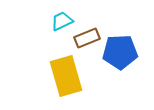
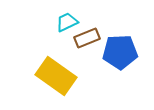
cyan trapezoid: moved 5 px right, 1 px down
yellow rectangle: moved 10 px left; rotated 39 degrees counterclockwise
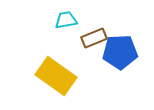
cyan trapezoid: moved 1 px left, 2 px up; rotated 15 degrees clockwise
brown rectangle: moved 7 px right
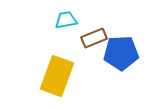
blue pentagon: moved 1 px right, 1 px down
yellow rectangle: moved 1 px right; rotated 75 degrees clockwise
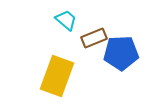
cyan trapezoid: rotated 50 degrees clockwise
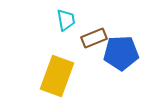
cyan trapezoid: rotated 40 degrees clockwise
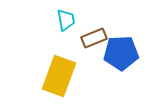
yellow rectangle: moved 2 px right
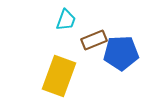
cyan trapezoid: rotated 30 degrees clockwise
brown rectangle: moved 2 px down
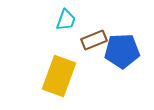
blue pentagon: moved 1 px right, 2 px up
